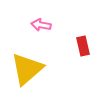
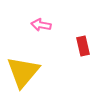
yellow triangle: moved 4 px left, 3 px down; rotated 9 degrees counterclockwise
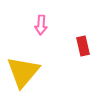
pink arrow: rotated 96 degrees counterclockwise
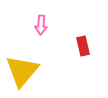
yellow triangle: moved 1 px left, 1 px up
